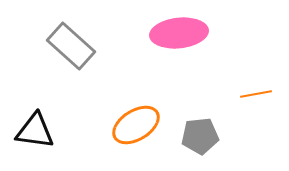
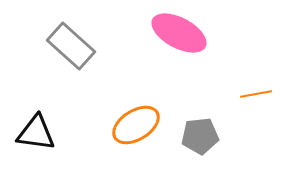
pink ellipse: rotated 34 degrees clockwise
black triangle: moved 1 px right, 2 px down
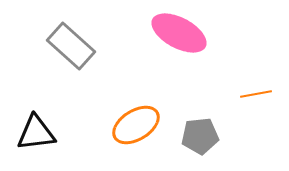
black triangle: rotated 15 degrees counterclockwise
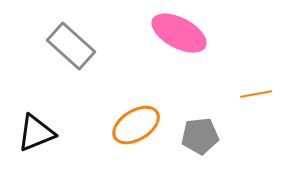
black triangle: rotated 15 degrees counterclockwise
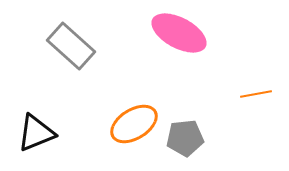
orange ellipse: moved 2 px left, 1 px up
gray pentagon: moved 15 px left, 2 px down
